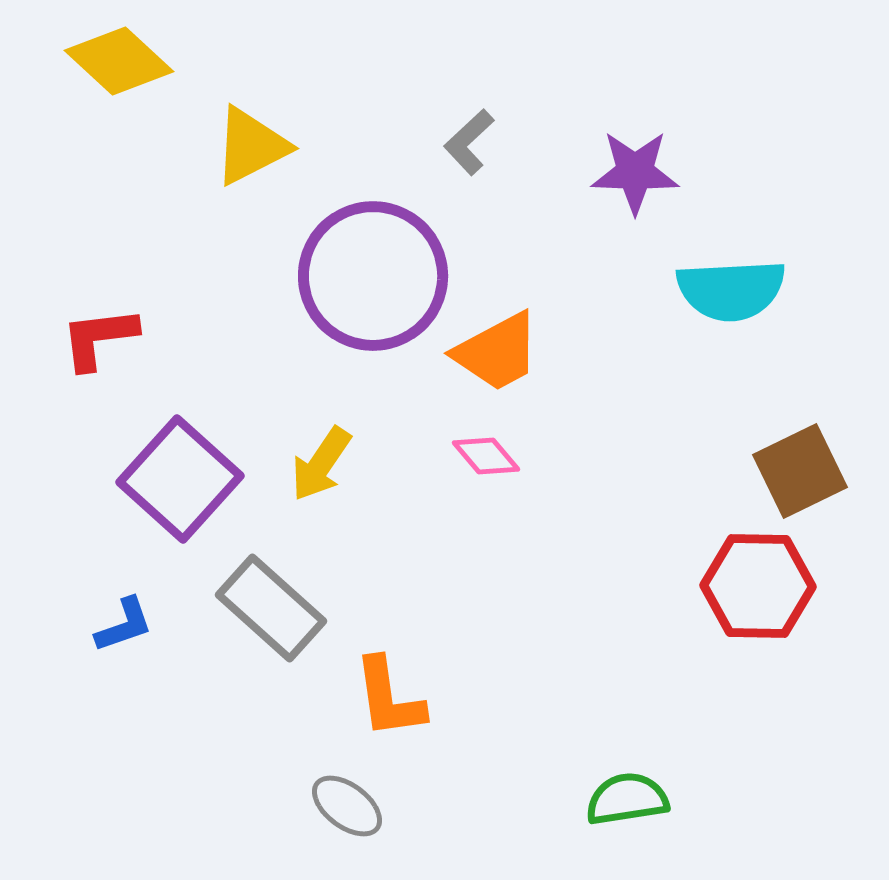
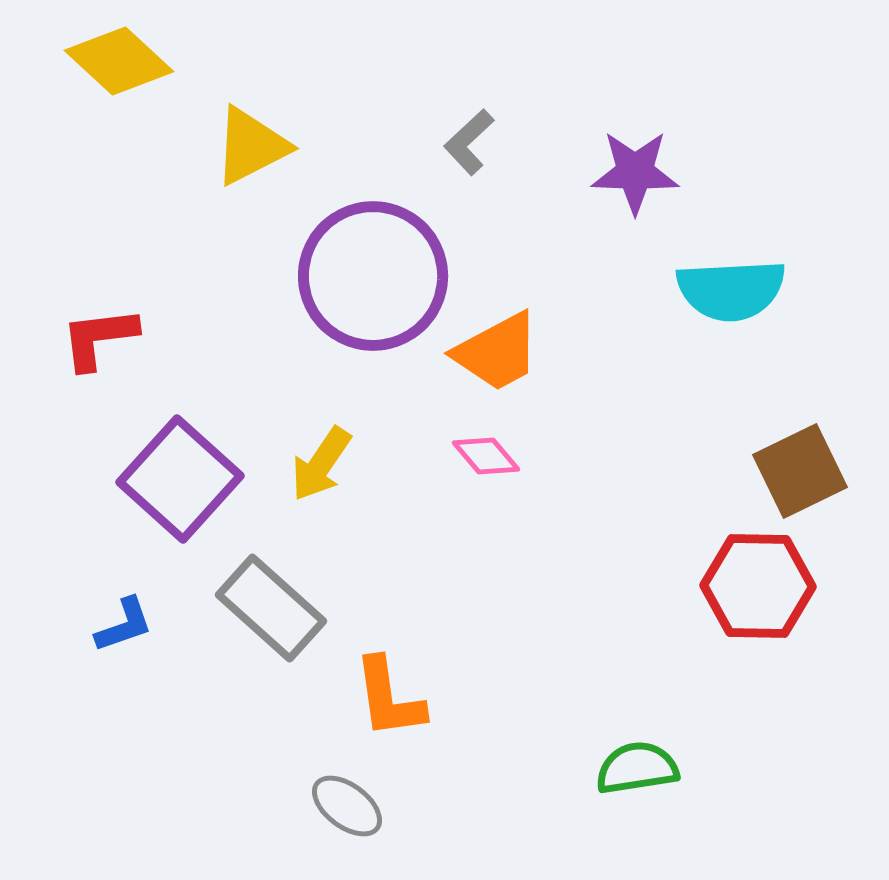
green semicircle: moved 10 px right, 31 px up
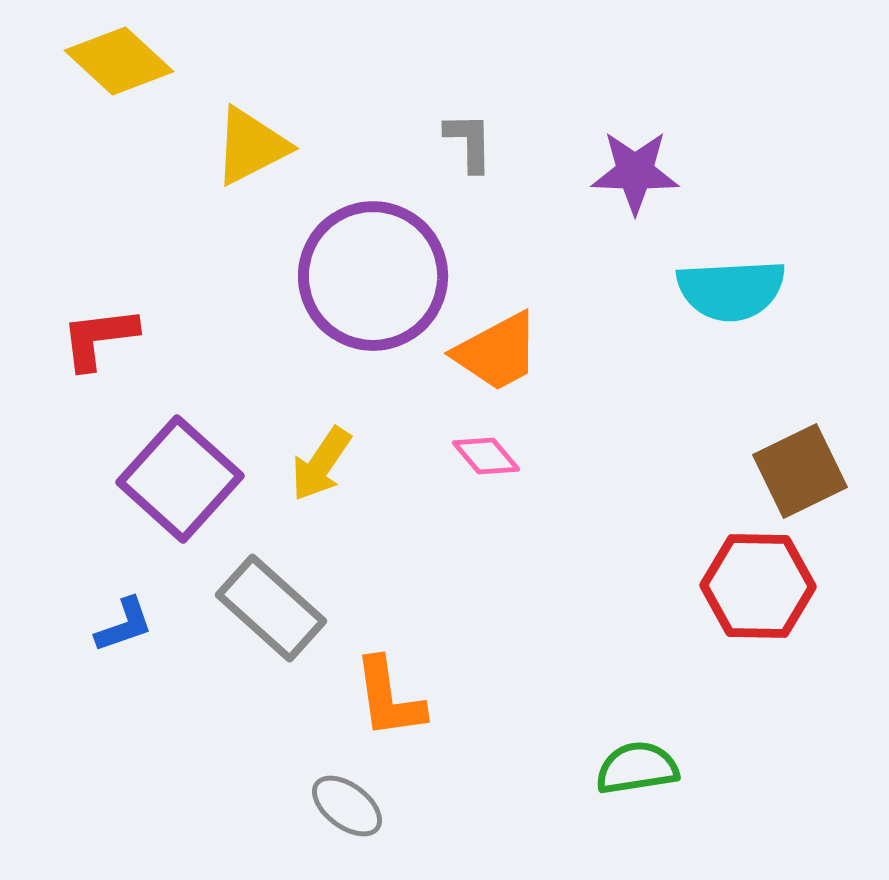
gray L-shape: rotated 132 degrees clockwise
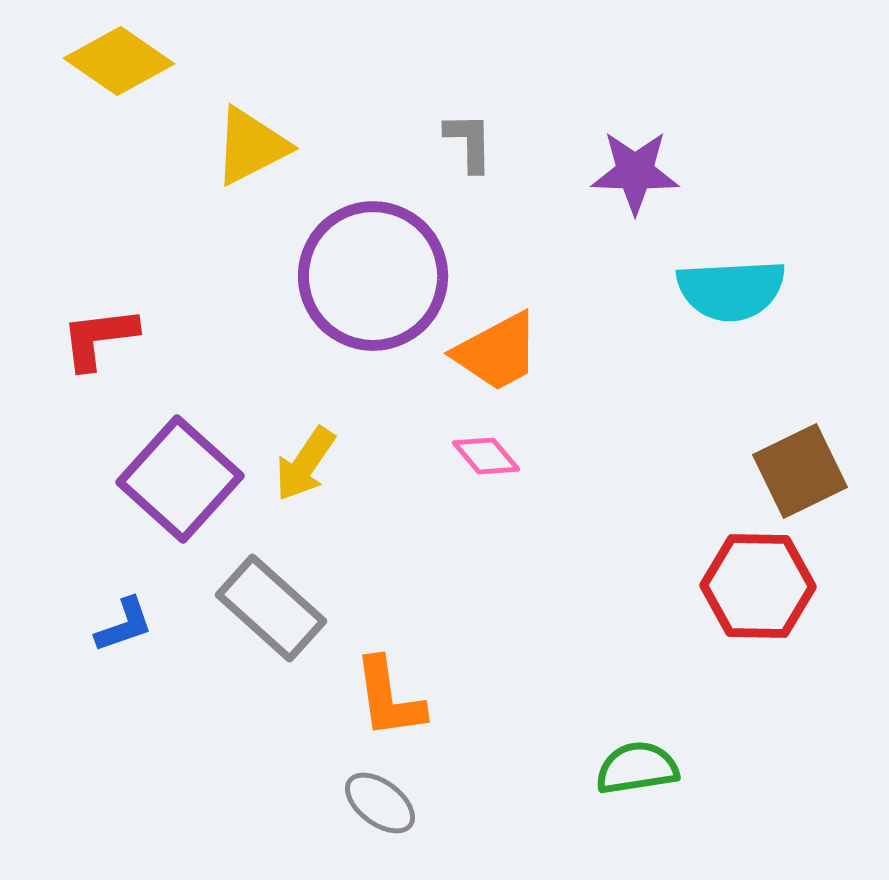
yellow diamond: rotated 8 degrees counterclockwise
yellow arrow: moved 16 px left
gray ellipse: moved 33 px right, 3 px up
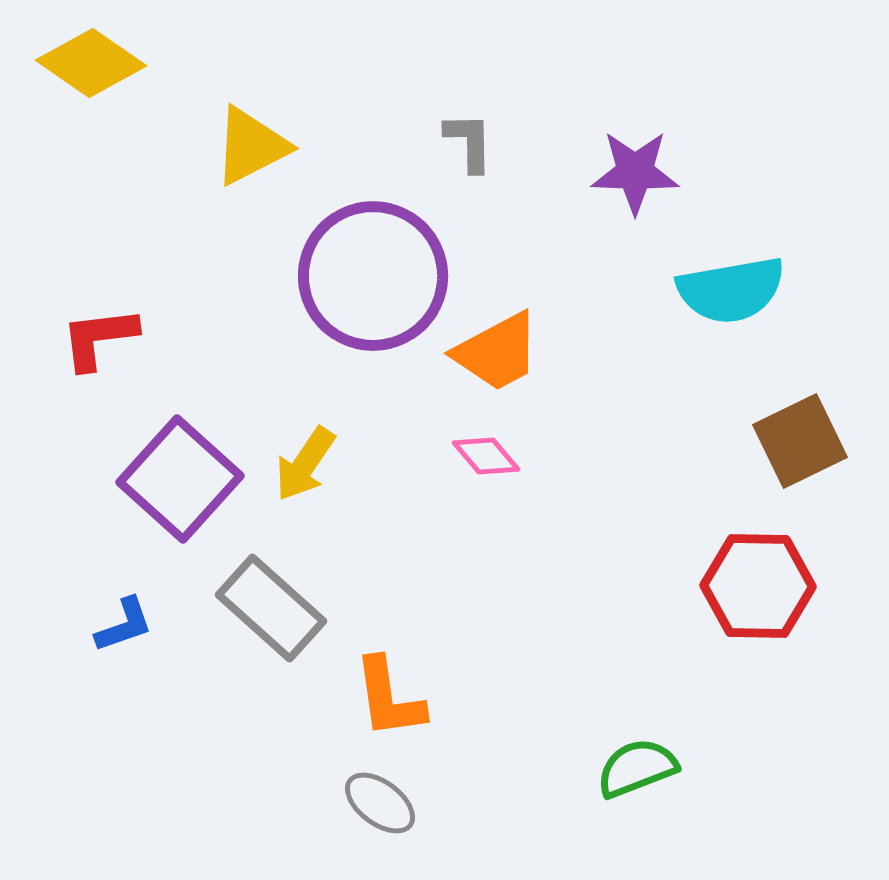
yellow diamond: moved 28 px left, 2 px down
cyan semicircle: rotated 7 degrees counterclockwise
brown square: moved 30 px up
green semicircle: rotated 12 degrees counterclockwise
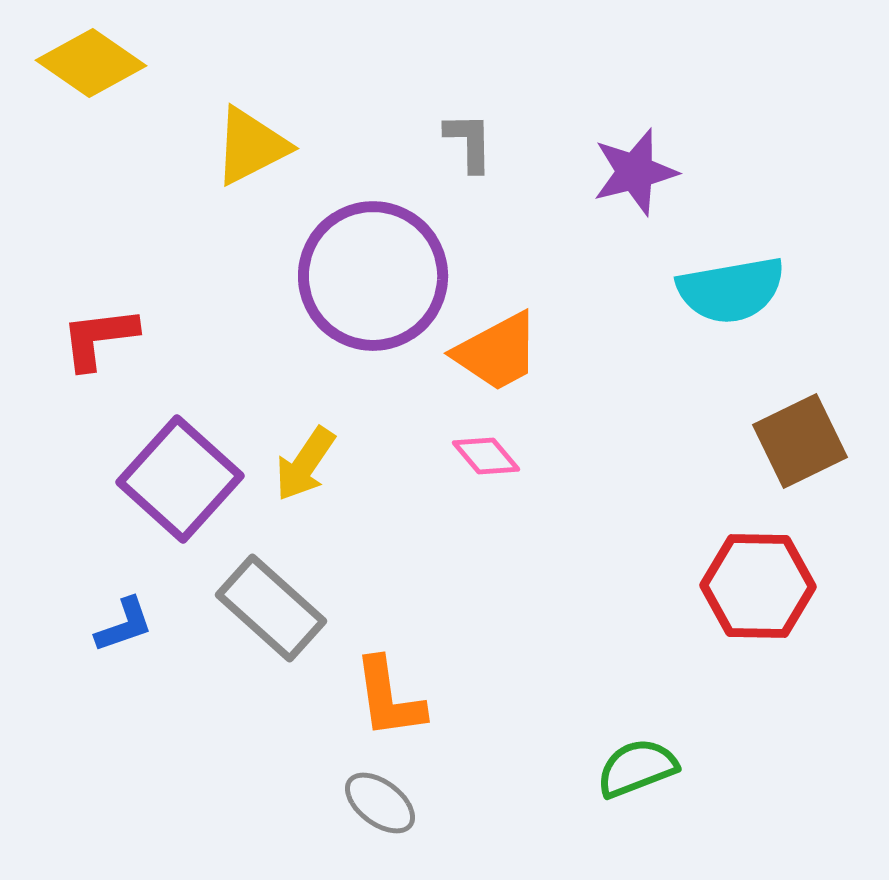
purple star: rotated 16 degrees counterclockwise
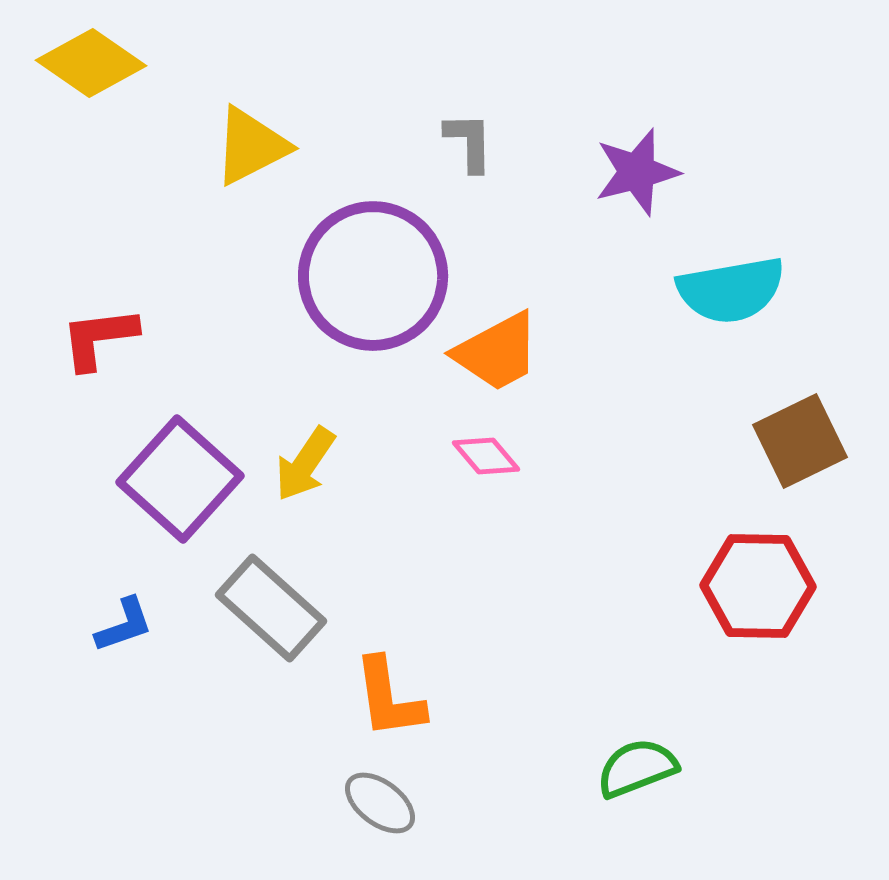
purple star: moved 2 px right
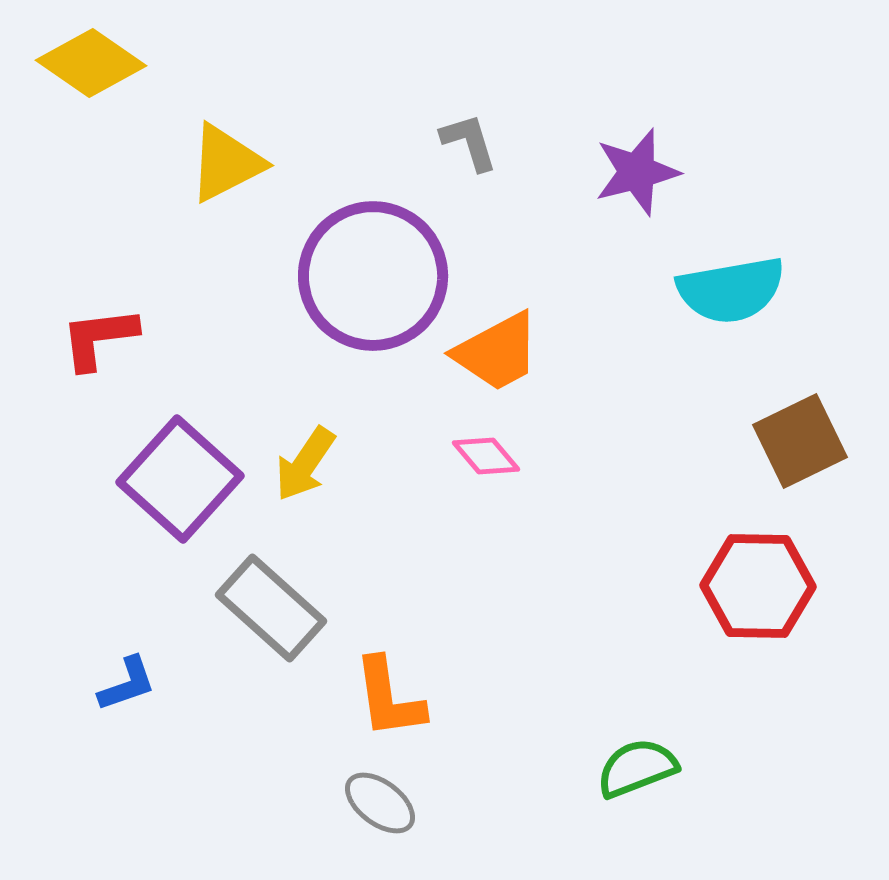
gray L-shape: rotated 16 degrees counterclockwise
yellow triangle: moved 25 px left, 17 px down
blue L-shape: moved 3 px right, 59 px down
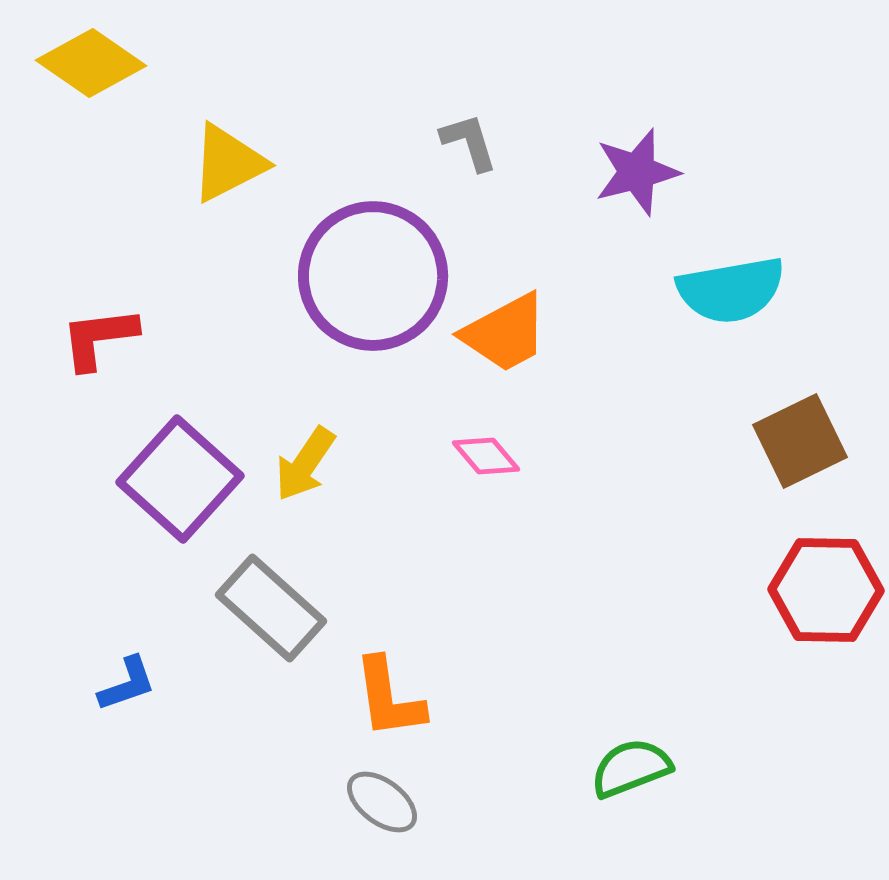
yellow triangle: moved 2 px right
orange trapezoid: moved 8 px right, 19 px up
red hexagon: moved 68 px right, 4 px down
green semicircle: moved 6 px left
gray ellipse: moved 2 px right, 1 px up
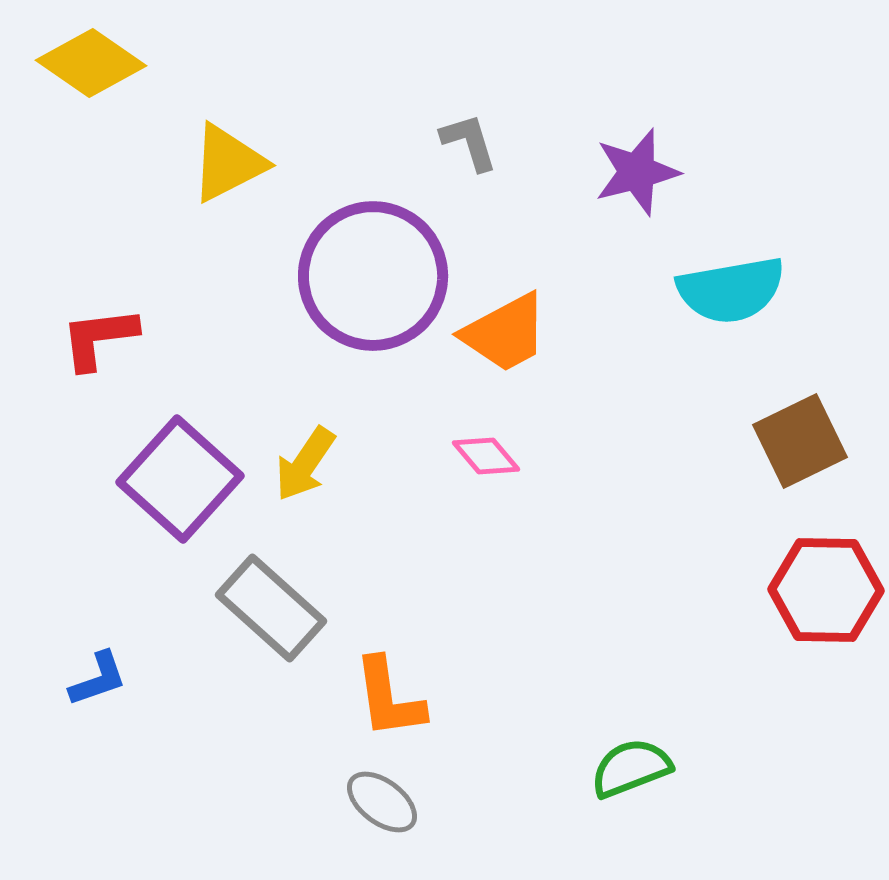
blue L-shape: moved 29 px left, 5 px up
